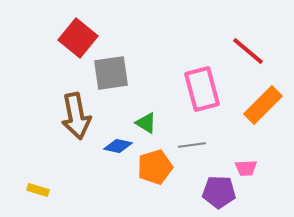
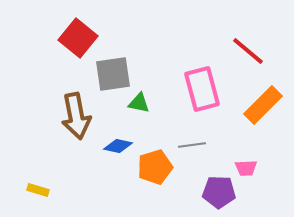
gray square: moved 2 px right, 1 px down
green triangle: moved 7 px left, 20 px up; rotated 20 degrees counterclockwise
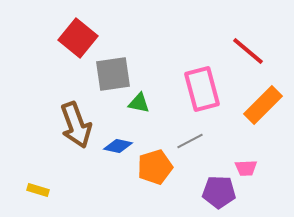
brown arrow: moved 9 px down; rotated 9 degrees counterclockwise
gray line: moved 2 px left, 4 px up; rotated 20 degrees counterclockwise
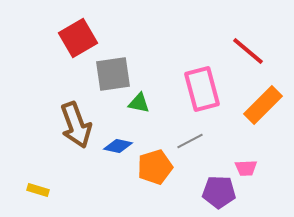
red square: rotated 21 degrees clockwise
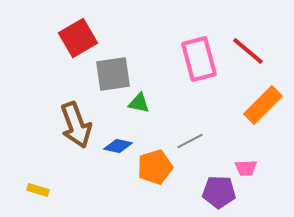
pink rectangle: moved 3 px left, 30 px up
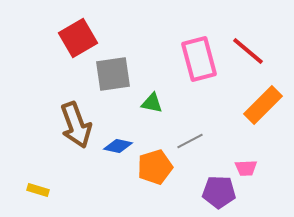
green triangle: moved 13 px right
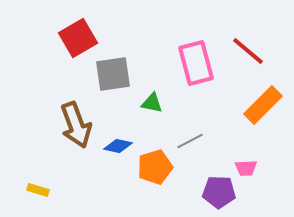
pink rectangle: moved 3 px left, 4 px down
